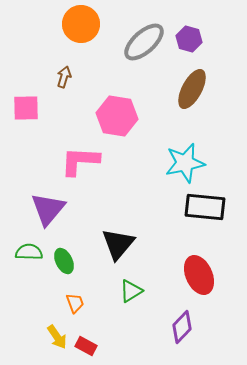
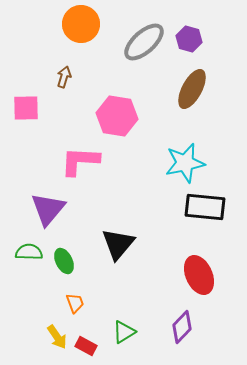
green triangle: moved 7 px left, 41 px down
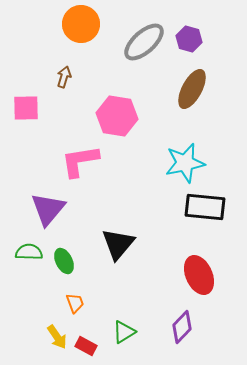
pink L-shape: rotated 12 degrees counterclockwise
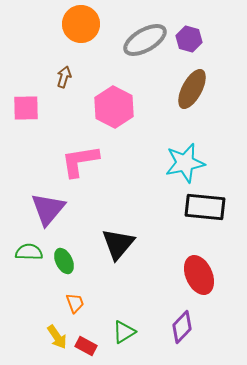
gray ellipse: moved 1 px right, 2 px up; rotated 12 degrees clockwise
pink hexagon: moved 3 px left, 9 px up; rotated 18 degrees clockwise
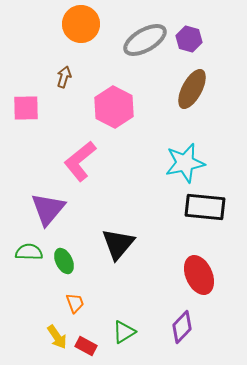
pink L-shape: rotated 30 degrees counterclockwise
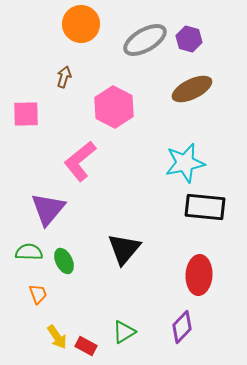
brown ellipse: rotated 36 degrees clockwise
pink square: moved 6 px down
black triangle: moved 6 px right, 5 px down
red ellipse: rotated 27 degrees clockwise
orange trapezoid: moved 37 px left, 9 px up
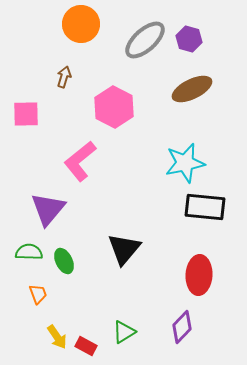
gray ellipse: rotated 12 degrees counterclockwise
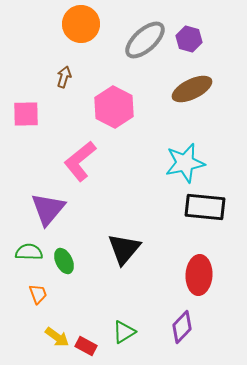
yellow arrow: rotated 20 degrees counterclockwise
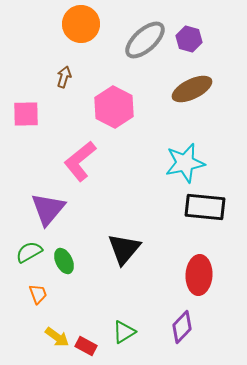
green semicircle: rotated 32 degrees counterclockwise
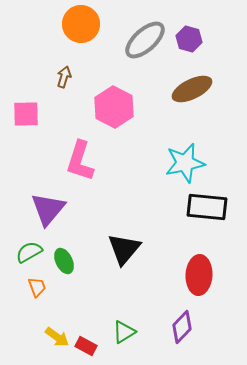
pink L-shape: rotated 33 degrees counterclockwise
black rectangle: moved 2 px right
orange trapezoid: moved 1 px left, 7 px up
